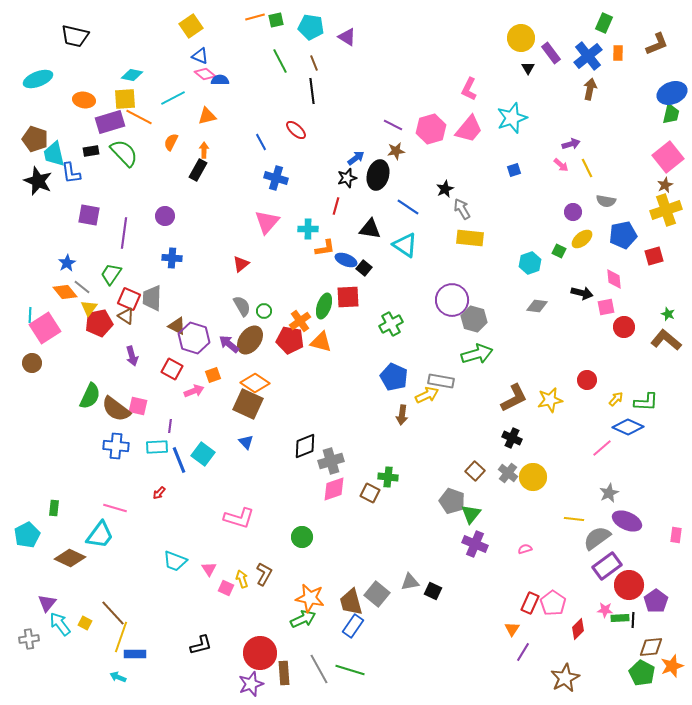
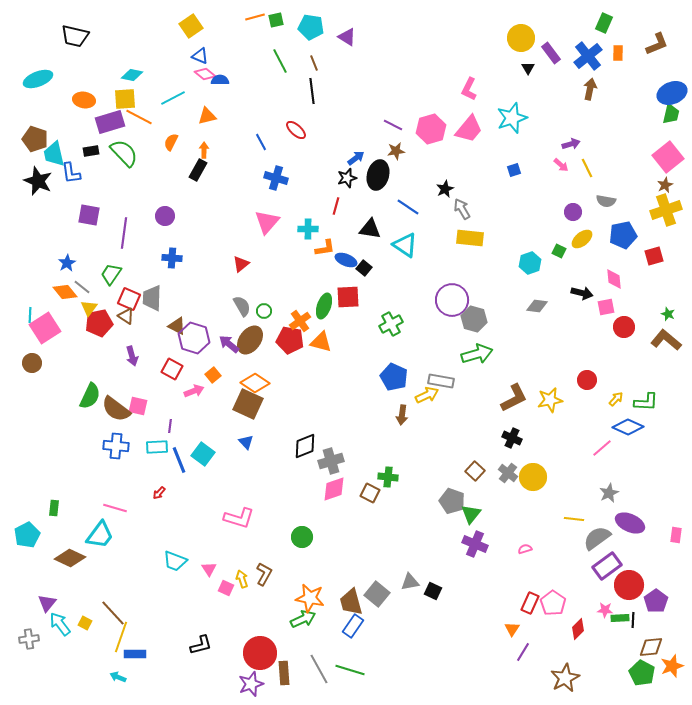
orange square at (213, 375): rotated 21 degrees counterclockwise
purple ellipse at (627, 521): moved 3 px right, 2 px down
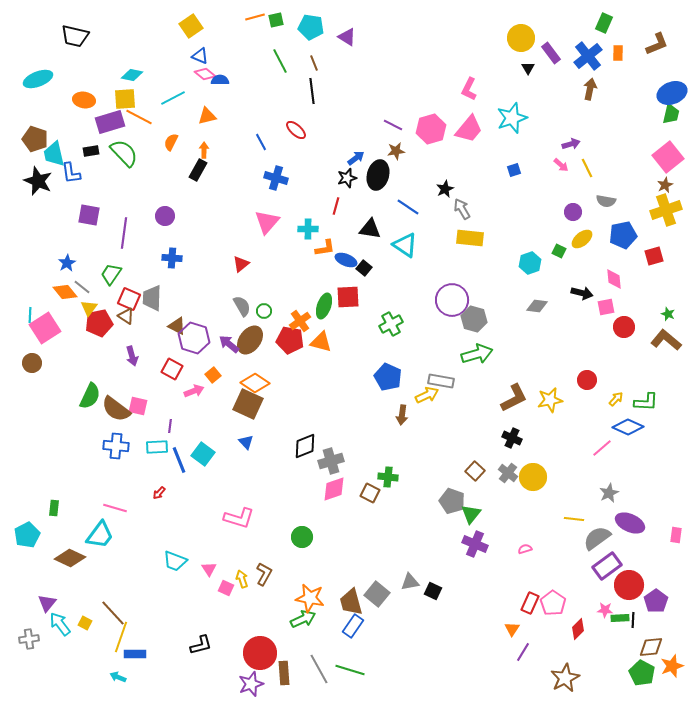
blue pentagon at (394, 377): moved 6 px left
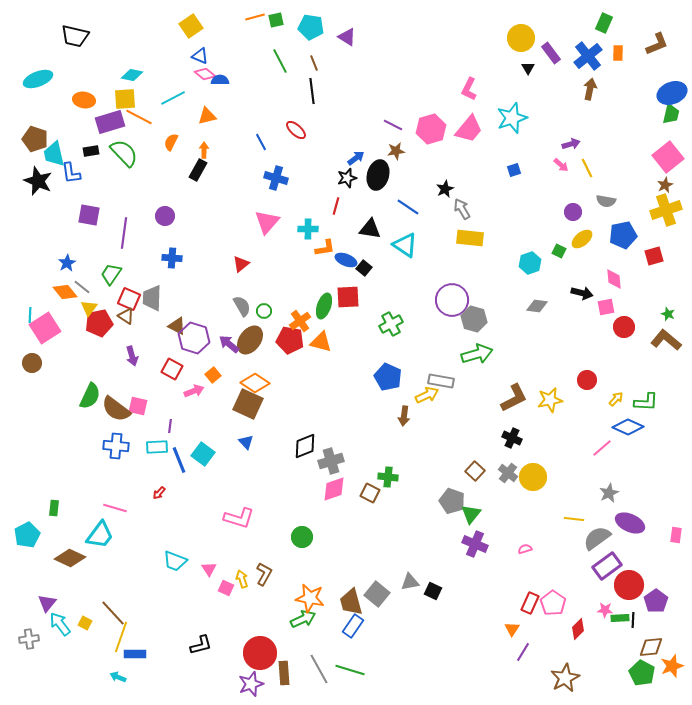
brown arrow at (402, 415): moved 2 px right, 1 px down
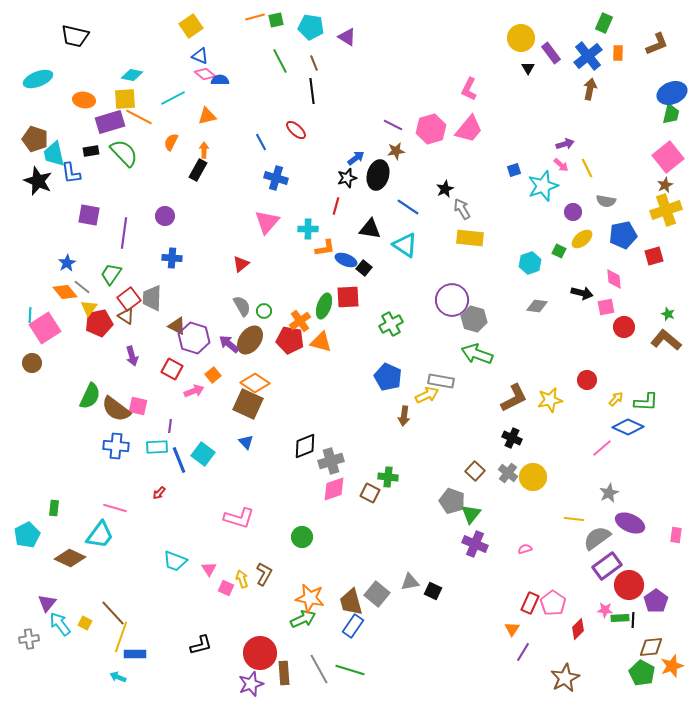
cyan star at (512, 118): moved 31 px right, 68 px down
purple arrow at (571, 144): moved 6 px left
red square at (129, 299): rotated 30 degrees clockwise
green arrow at (477, 354): rotated 144 degrees counterclockwise
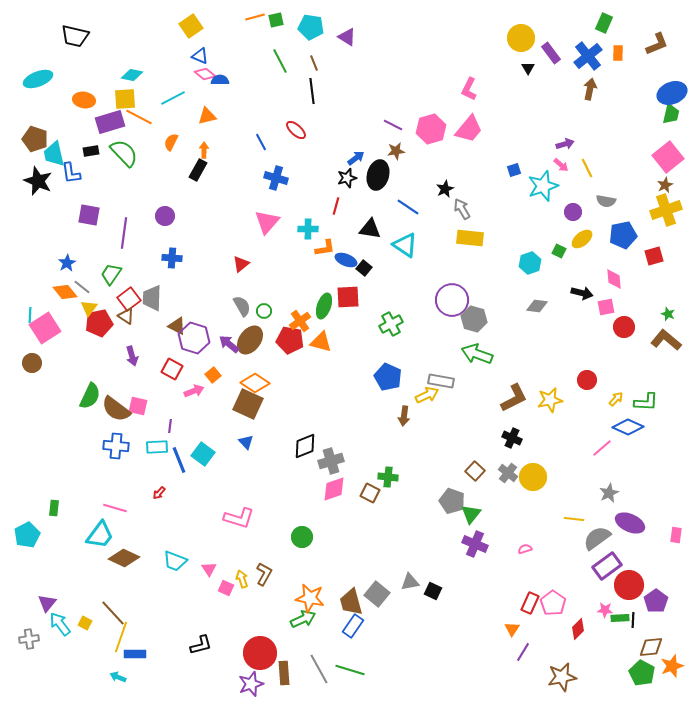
brown diamond at (70, 558): moved 54 px right
brown star at (565, 678): moved 3 px left, 1 px up; rotated 16 degrees clockwise
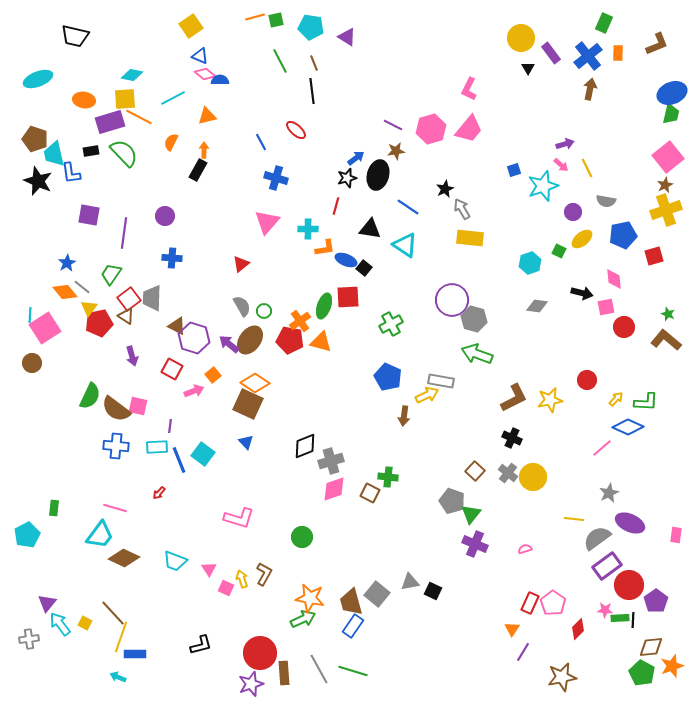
green line at (350, 670): moved 3 px right, 1 px down
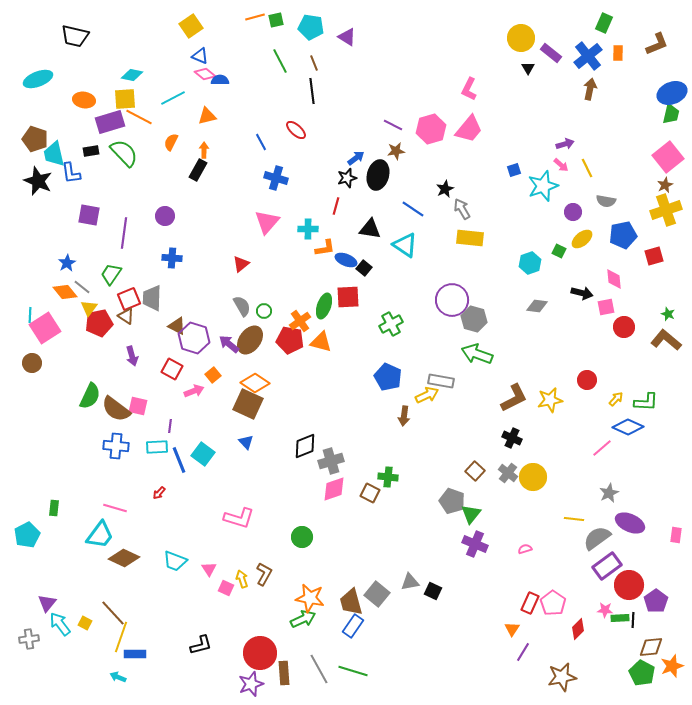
purple rectangle at (551, 53): rotated 15 degrees counterclockwise
blue line at (408, 207): moved 5 px right, 2 px down
red square at (129, 299): rotated 15 degrees clockwise
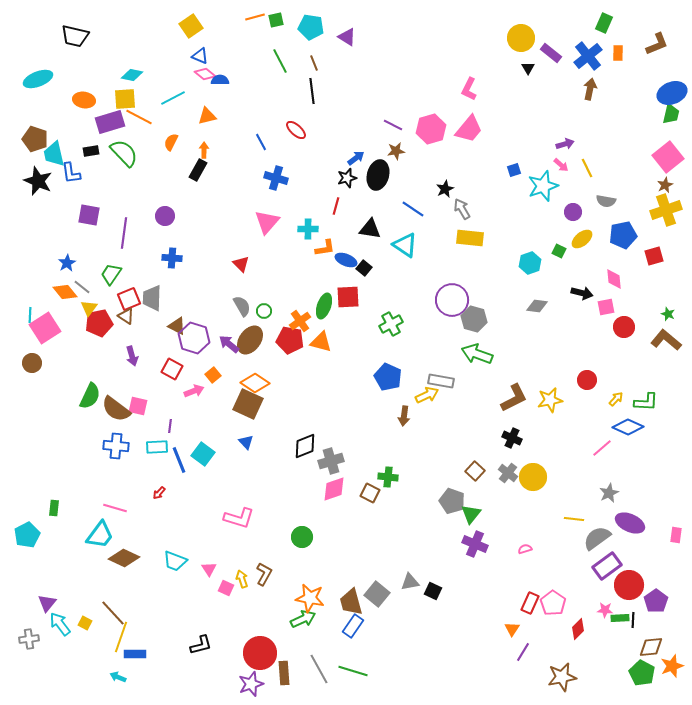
red triangle at (241, 264): rotated 36 degrees counterclockwise
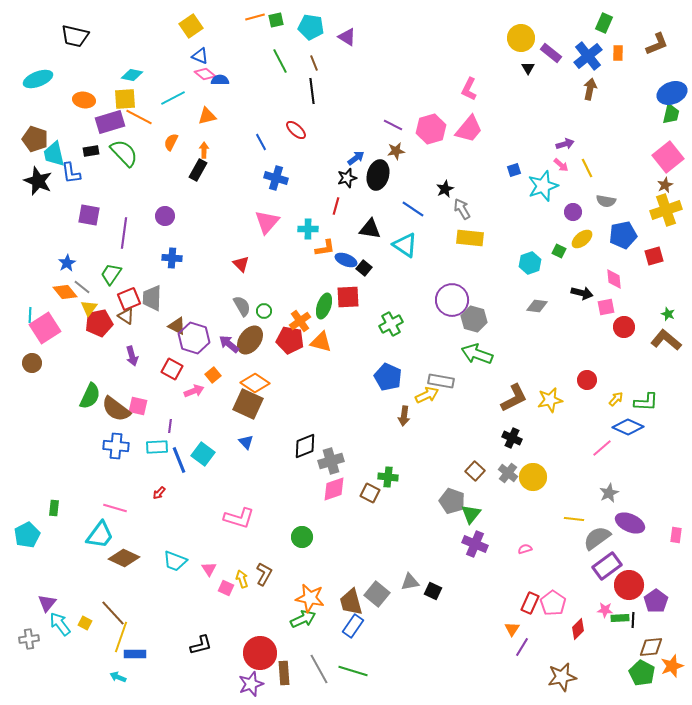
purple line at (523, 652): moved 1 px left, 5 px up
